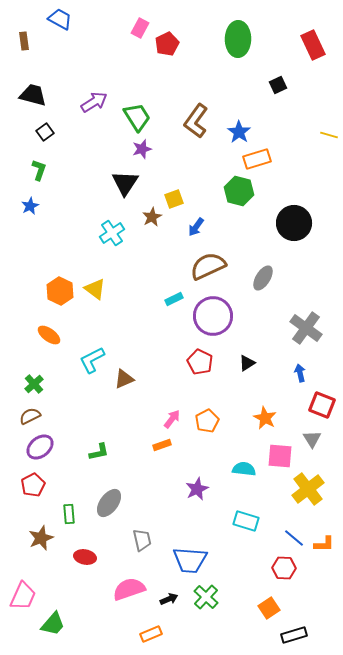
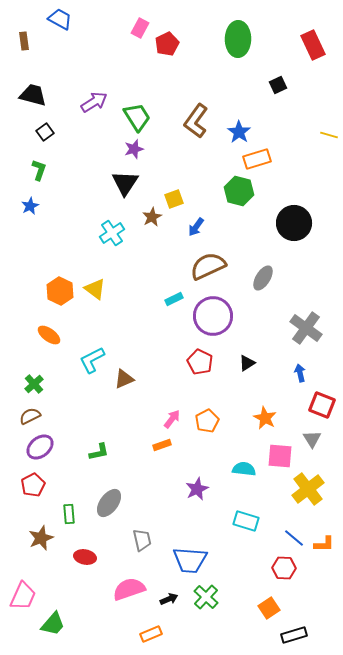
purple star at (142, 149): moved 8 px left
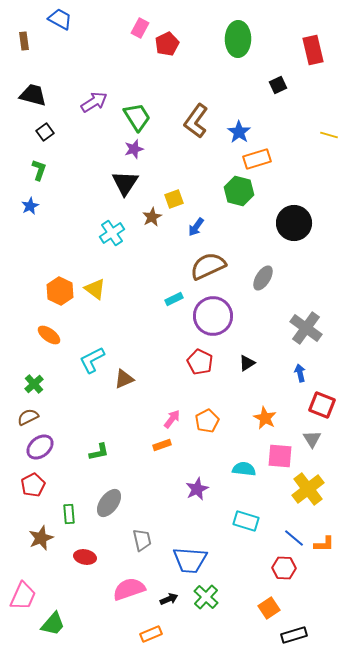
red rectangle at (313, 45): moved 5 px down; rotated 12 degrees clockwise
brown semicircle at (30, 416): moved 2 px left, 1 px down
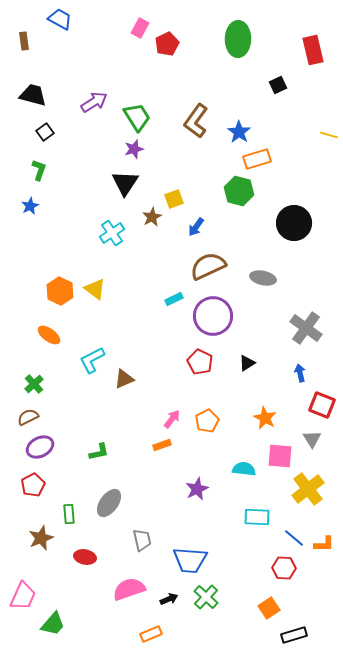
gray ellipse at (263, 278): rotated 70 degrees clockwise
purple ellipse at (40, 447): rotated 12 degrees clockwise
cyan rectangle at (246, 521): moved 11 px right, 4 px up; rotated 15 degrees counterclockwise
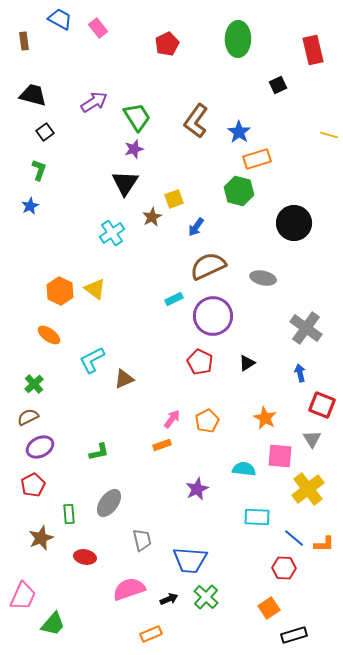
pink rectangle at (140, 28): moved 42 px left; rotated 66 degrees counterclockwise
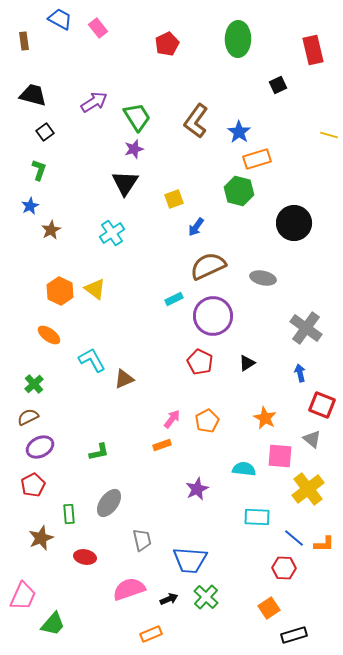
brown star at (152, 217): moved 101 px left, 13 px down
cyan L-shape at (92, 360): rotated 88 degrees clockwise
gray triangle at (312, 439): rotated 18 degrees counterclockwise
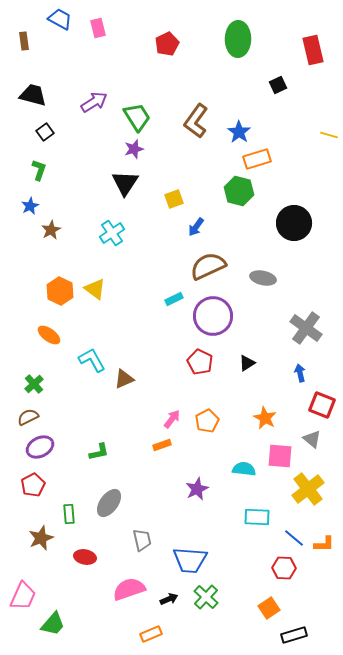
pink rectangle at (98, 28): rotated 24 degrees clockwise
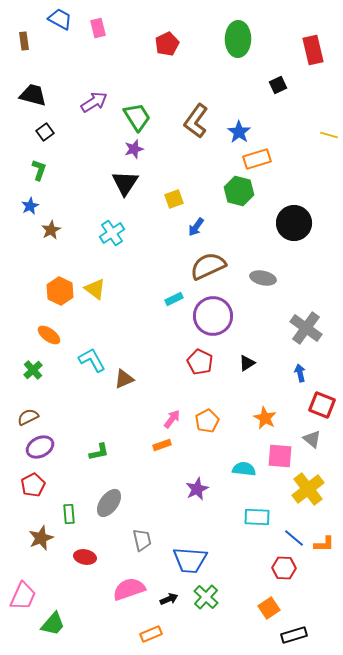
green cross at (34, 384): moved 1 px left, 14 px up
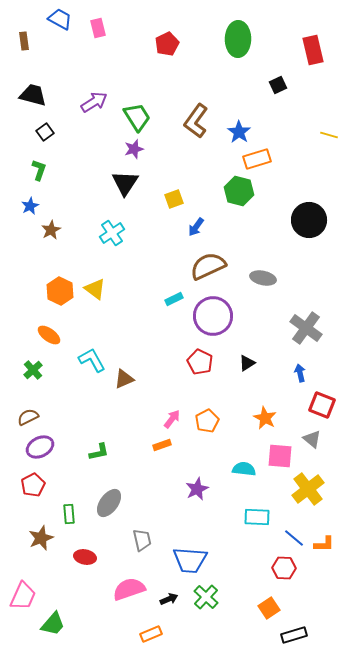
black circle at (294, 223): moved 15 px right, 3 px up
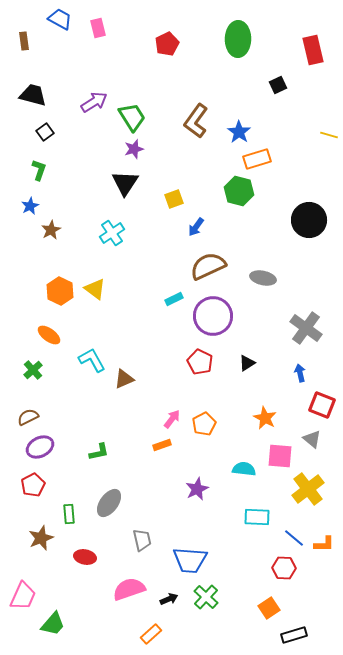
green trapezoid at (137, 117): moved 5 px left
orange pentagon at (207, 421): moved 3 px left, 3 px down
orange rectangle at (151, 634): rotated 20 degrees counterclockwise
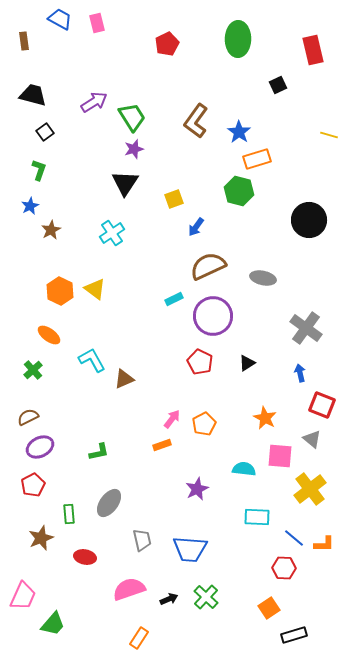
pink rectangle at (98, 28): moved 1 px left, 5 px up
yellow cross at (308, 489): moved 2 px right
blue trapezoid at (190, 560): moved 11 px up
orange rectangle at (151, 634): moved 12 px left, 4 px down; rotated 15 degrees counterclockwise
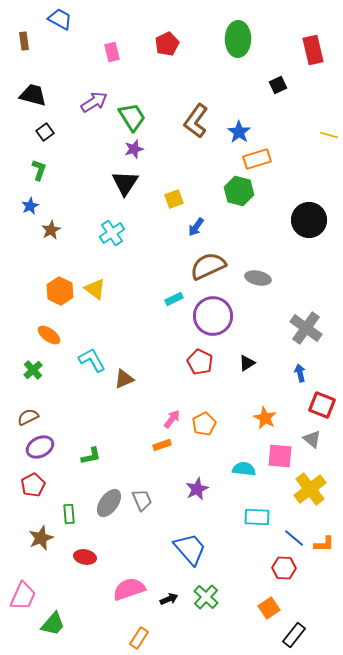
pink rectangle at (97, 23): moved 15 px right, 29 px down
gray ellipse at (263, 278): moved 5 px left
green L-shape at (99, 452): moved 8 px left, 4 px down
gray trapezoid at (142, 540): moved 40 px up; rotated 10 degrees counterclockwise
blue trapezoid at (190, 549): rotated 135 degrees counterclockwise
black rectangle at (294, 635): rotated 35 degrees counterclockwise
